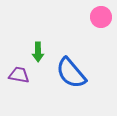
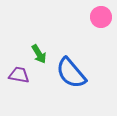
green arrow: moved 1 px right, 2 px down; rotated 30 degrees counterclockwise
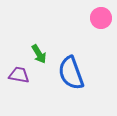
pink circle: moved 1 px down
blue semicircle: rotated 20 degrees clockwise
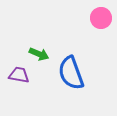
green arrow: rotated 36 degrees counterclockwise
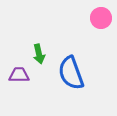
green arrow: rotated 54 degrees clockwise
purple trapezoid: rotated 10 degrees counterclockwise
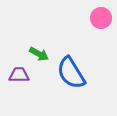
green arrow: rotated 48 degrees counterclockwise
blue semicircle: rotated 12 degrees counterclockwise
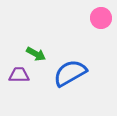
green arrow: moved 3 px left
blue semicircle: moved 1 px left; rotated 92 degrees clockwise
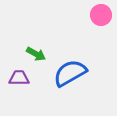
pink circle: moved 3 px up
purple trapezoid: moved 3 px down
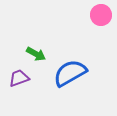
purple trapezoid: rotated 20 degrees counterclockwise
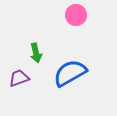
pink circle: moved 25 px left
green arrow: moved 1 px up; rotated 48 degrees clockwise
